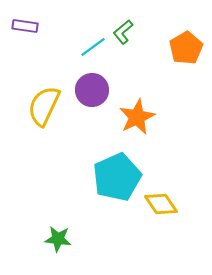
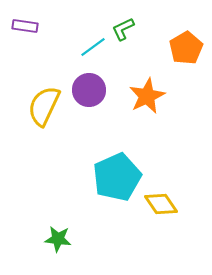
green L-shape: moved 3 px up; rotated 15 degrees clockwise
purple circle: moved 3 px left
orange star: moved 10 px right, 21 px up
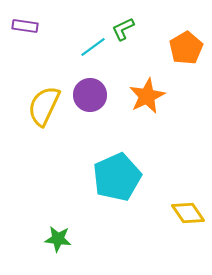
purple circle: moved 1 px right, 5 px down
yellow diamond: moved 27 px right, 9 px down
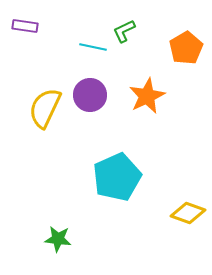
green L-shape: moved 1 px right, 2 px down
cyan line: rotated 48 degrees clockwise
yellow semicircle: moved 1 px right, 2 px down
yellow diamond: rotated 36 degrees counterclockwise
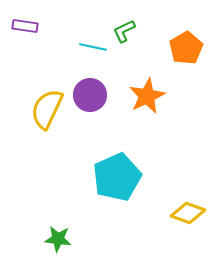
yellow semicircle: moved 2 px right, 1 px down
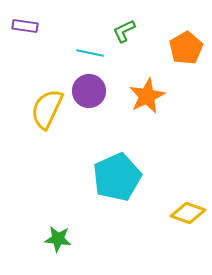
cyan line: moved 3 px left, 6 px down
purple circle: moved 1 px left, 4 px up
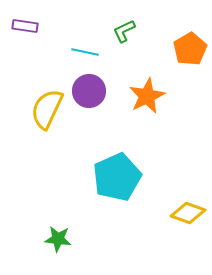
orange pentagon: moved 4 px right, 1 px down
cyan line: moved 5 px left, 1 px up
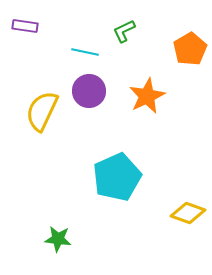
yellow semicircle: moved 5 px left, 2 px down
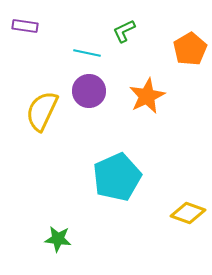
cyan line: moved 2 px right, 1 px down
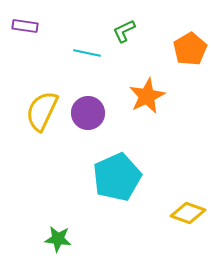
purple circle: moved 1 px left, 22 px down
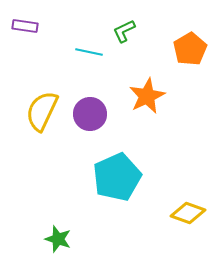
cyan line: moved 2 px right, 1 px up
purple circle: moved 2 px right, 1 px down
green star: rotated 12 degrees clockwise
